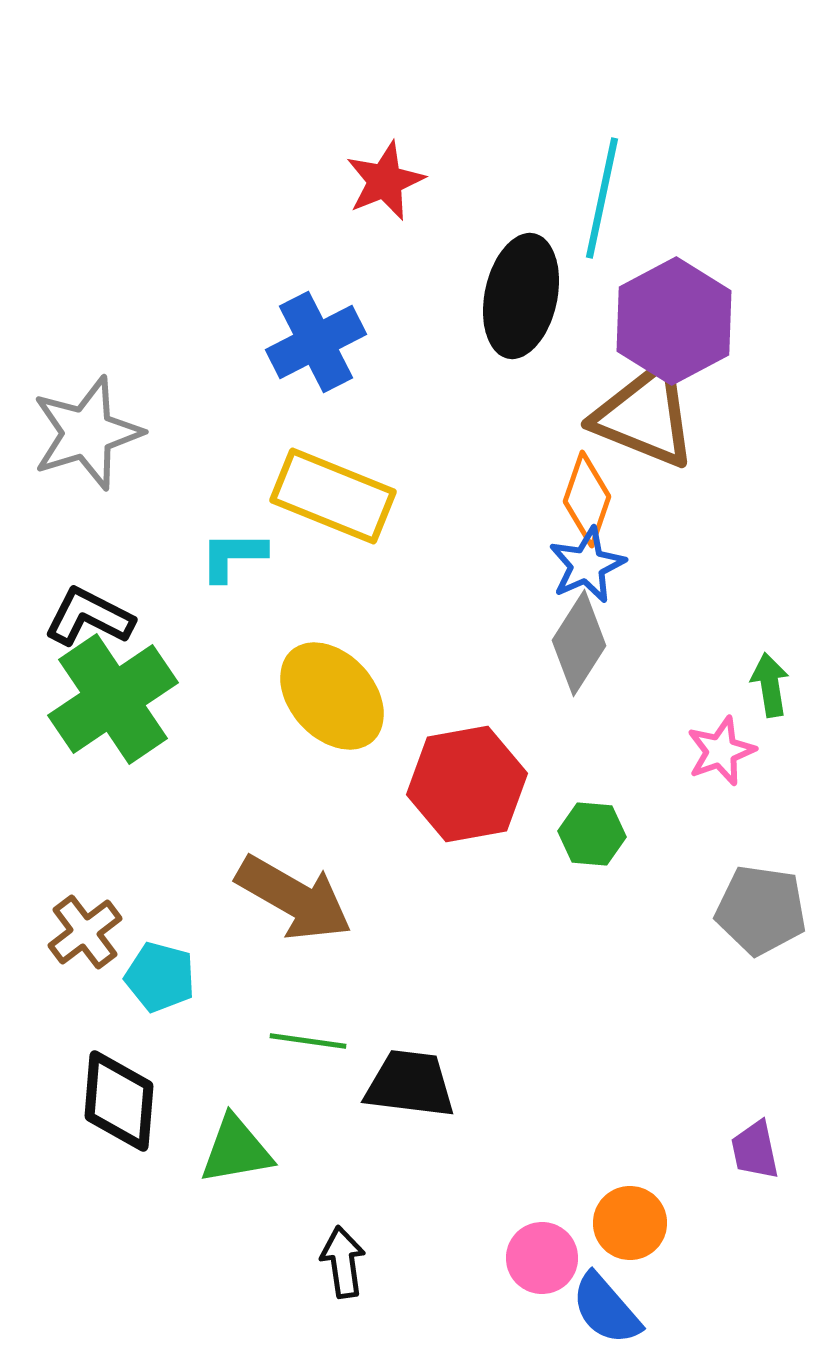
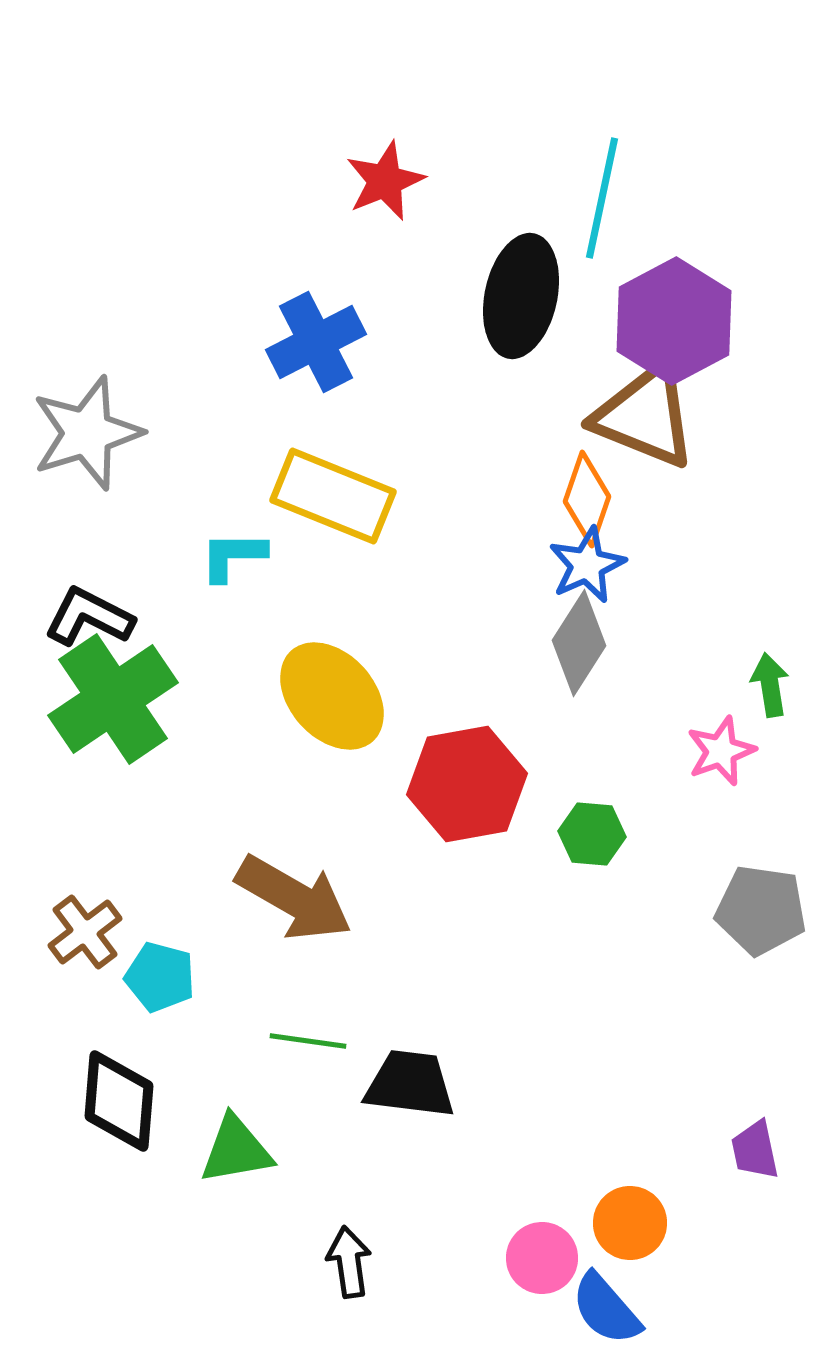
black arrow: moved 6 px right
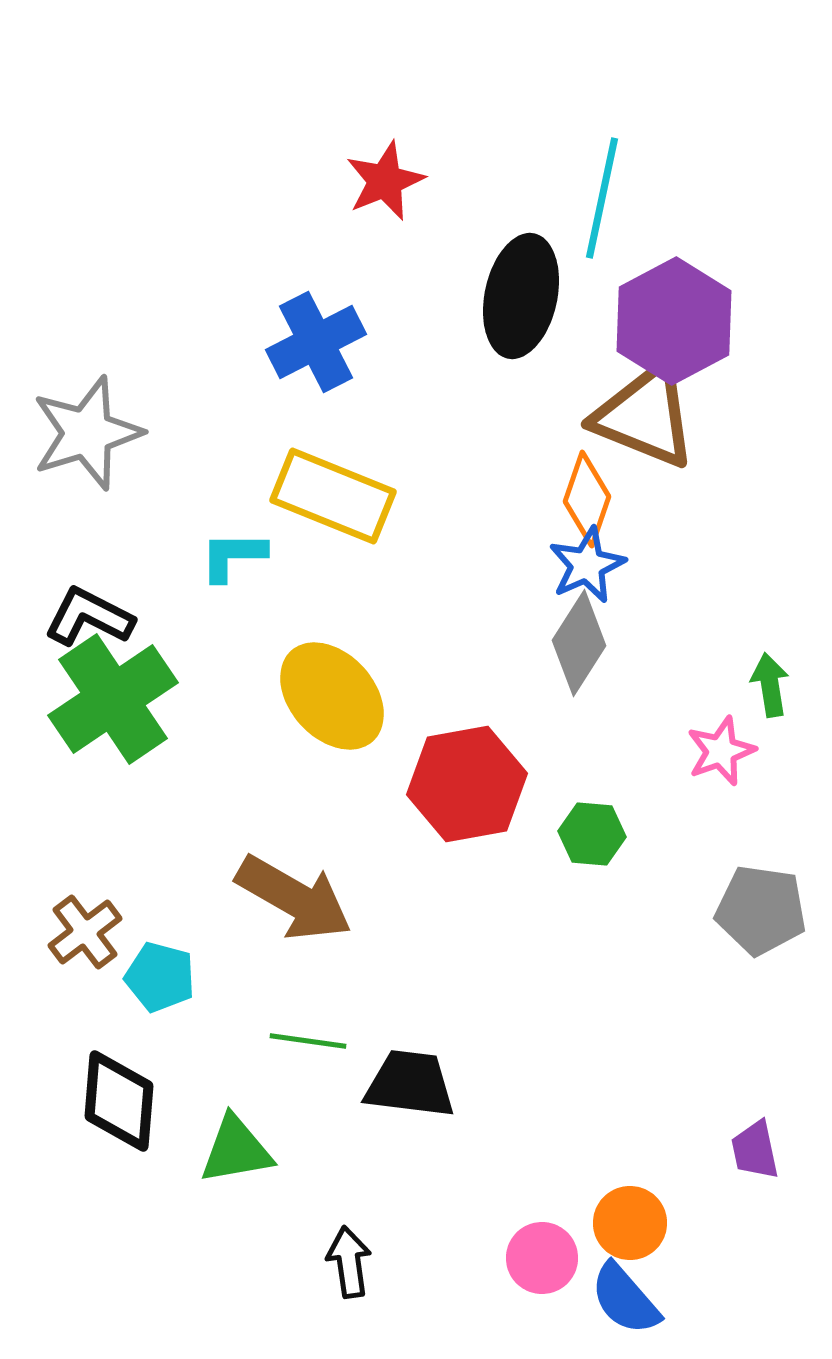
blue semicircle: moved 19 px right, 10 px up
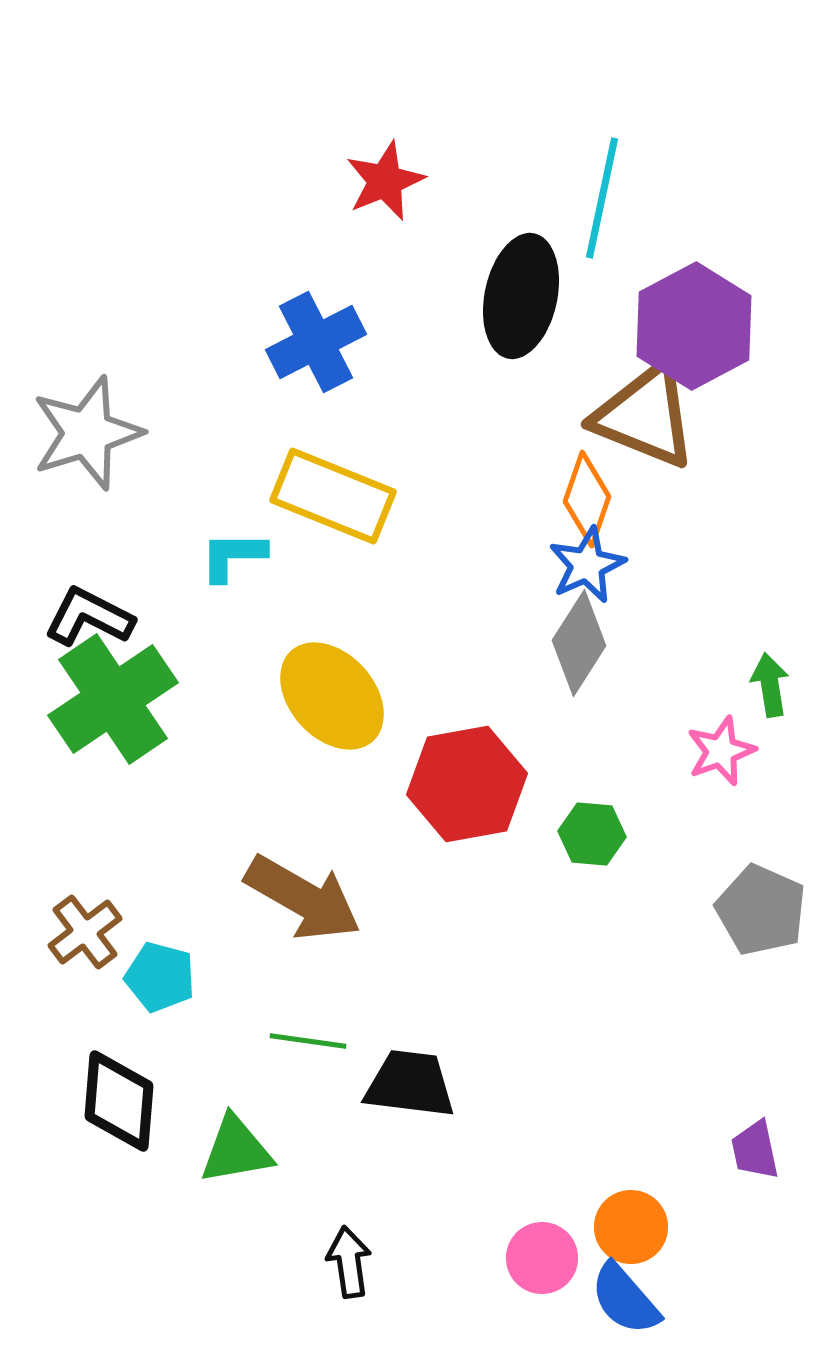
purple hexagon: moved 20 px right, 5 px down
brown arrow: moved 9 px right
gray pentagon: rotated 16 degrees clockwise
orange circle: moved 1 px right, 4 px down
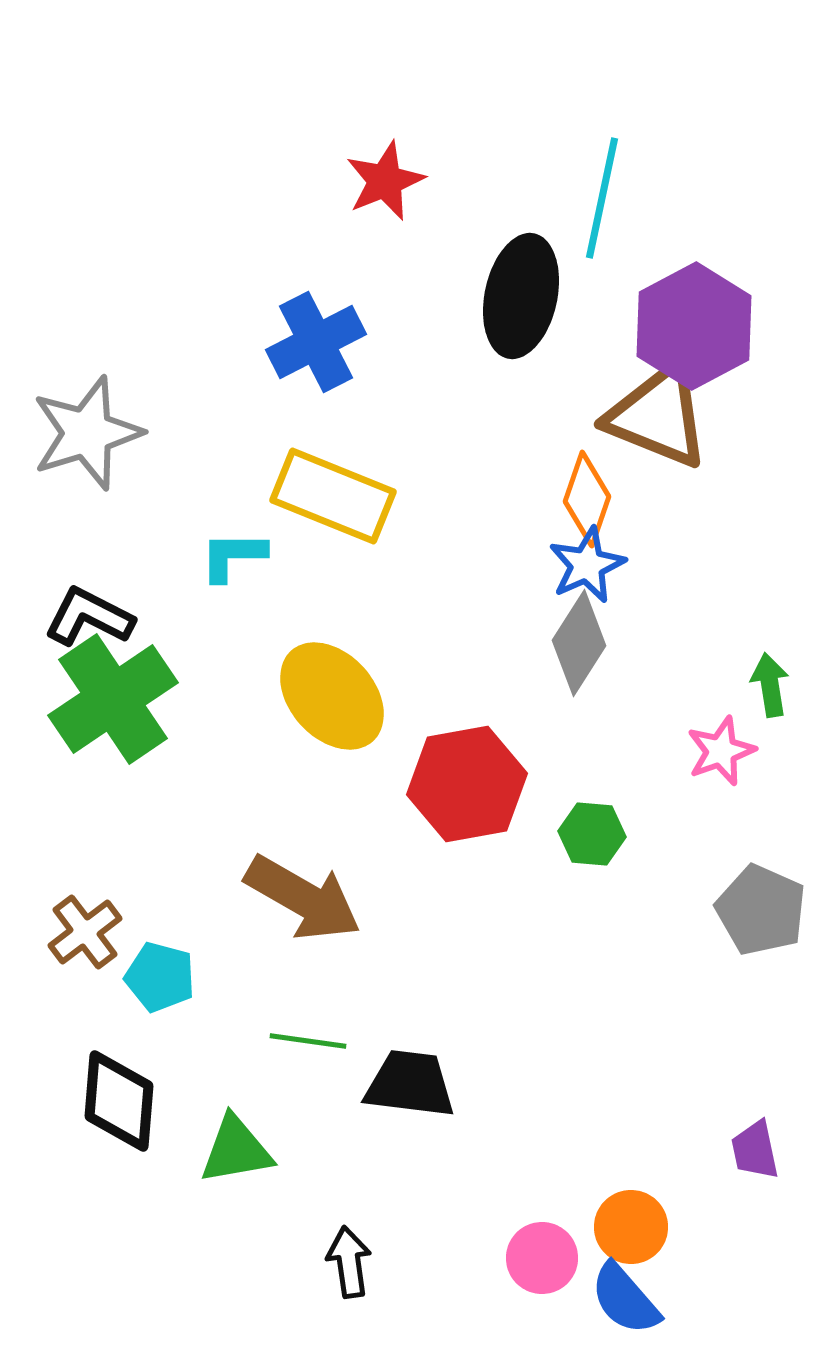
brown triangle: moved 13 px right
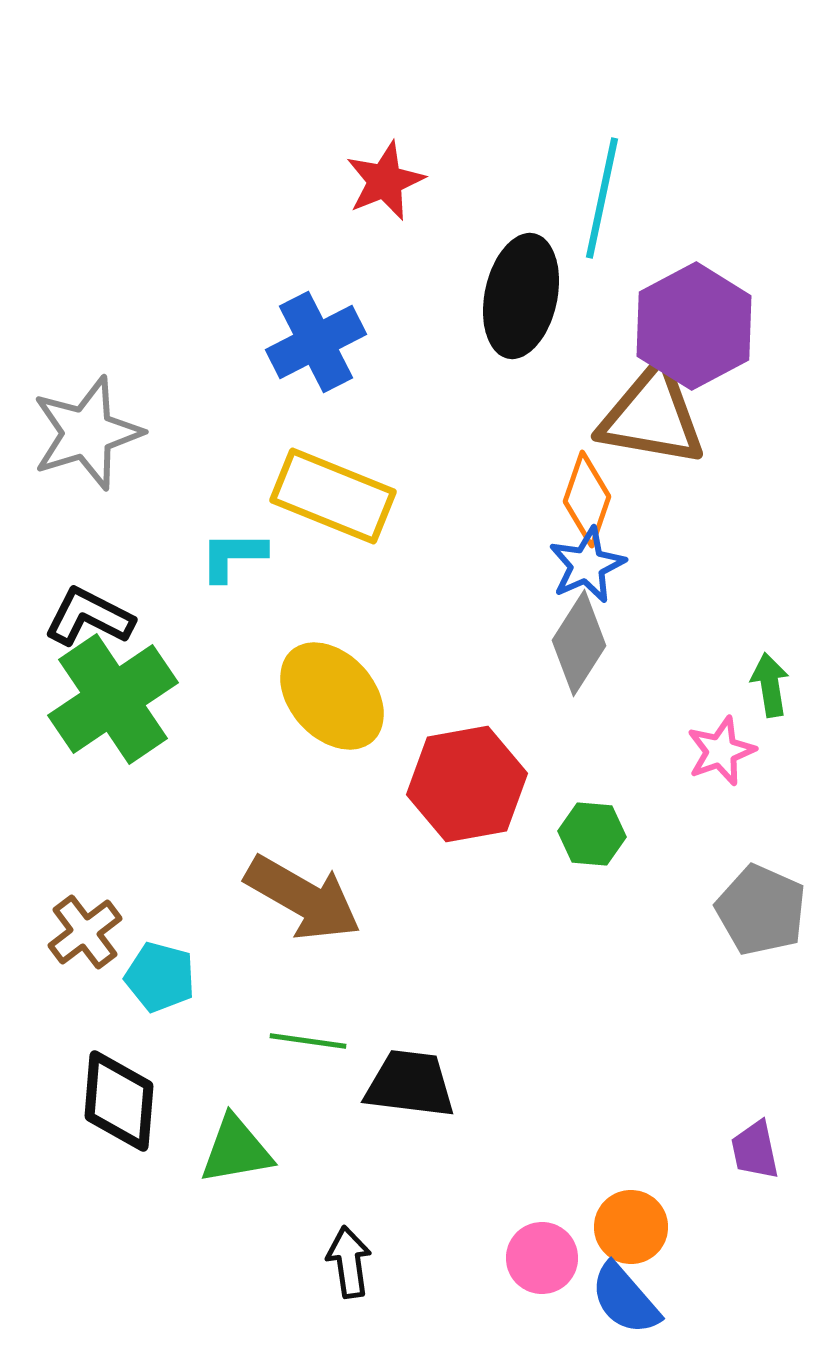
brown triangle: moved 6 px left; rotated 12 degrees counterclockwise
